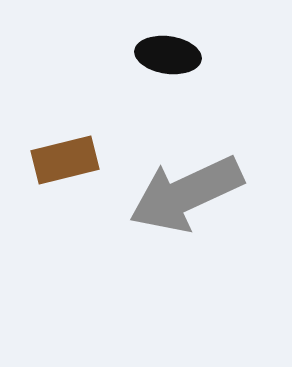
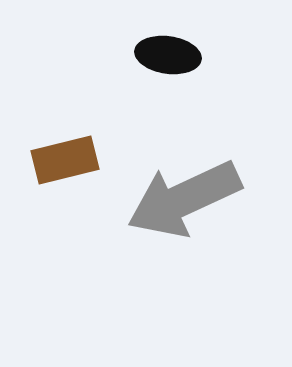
gray arrow: moved 2 px left, 5 px down
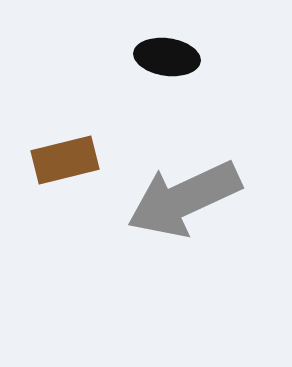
black ellipse: moved 1 px left, 2 px down
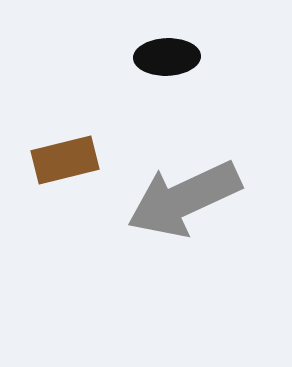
black ellipse: rotated 10 degrees counterclockwise
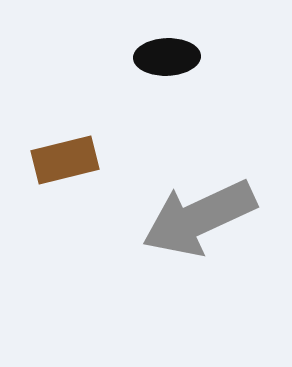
gray arrow: moved 15 px right, 19 px down
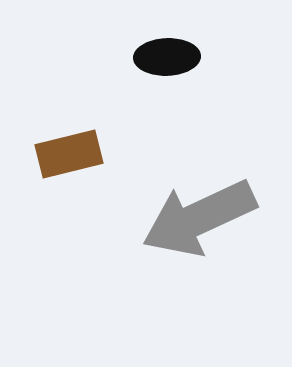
brown rectangle: moved 4 px right, 6 px up
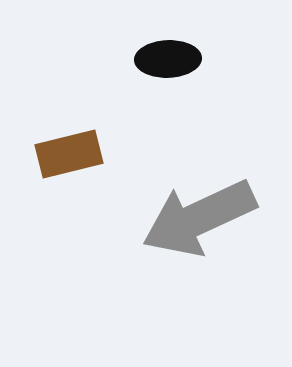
black ellipse: moved 1 px right, 2 px down
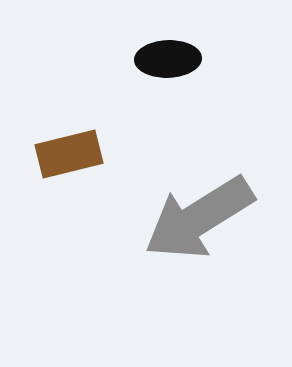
gray arrow: rotated 7 degrees counterclockwise
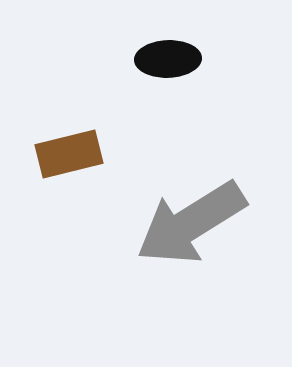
gray arrow: moved 8 px left, 5 px down
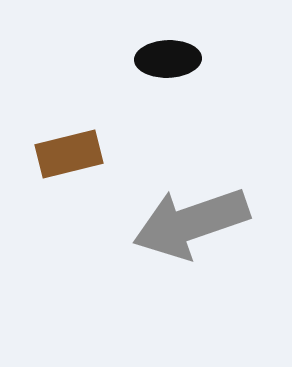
gray arrow: rotated 13 degrees clockwise
